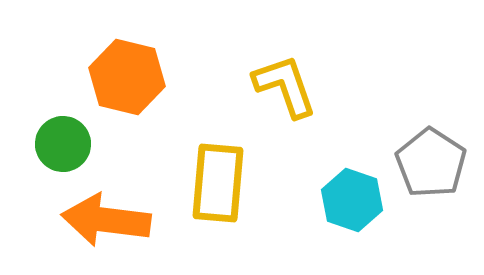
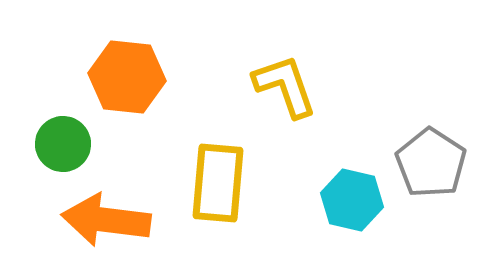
orange hexagon: rotated 8 degrees counterclockwise
cyan hexagon: rotated 6 degrees counterclockwise
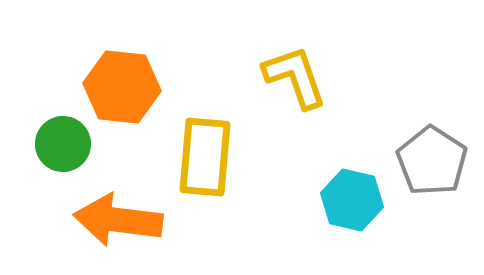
orange hexagon: moved 5 px left, 10 px down
yellow L-shape: moved 10 px right, 9 px up
gray pentagon: moved 1 px right, 2 px up
yellow rectangle: moved 13 px left, 26 px up
orange arrow: moved 12 px right
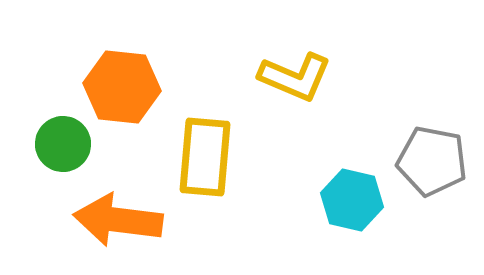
yellow L-shape: rotated 132 degrees clockwise
gray pentagon: rotated 22 degrees counterclockwise
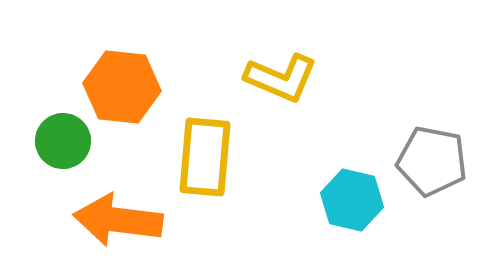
yellow L-shape: moved 14 px left, 1 px down
green circle: moved 3 px up
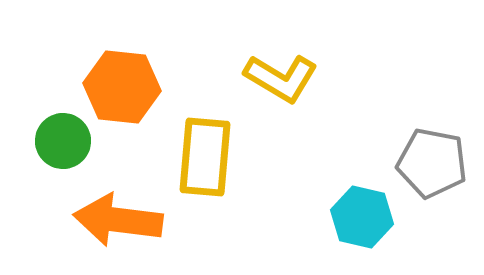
yellow L-shape: rotated 8 degrees clockwise
gray pentagon: moved 2 px down
cyan hexagon: moved 10 px right, 17 px down
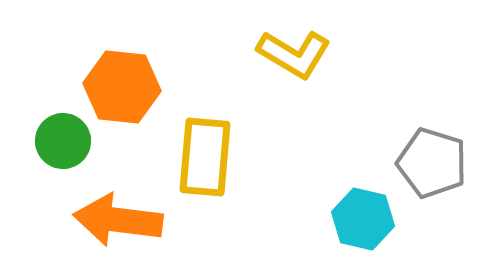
yellow L-shape: moved 13 px right, 24 px up
gray pentagon: rotated 6 degrees clockwise
cyan hexagon: moved 1 px right, 2 px down
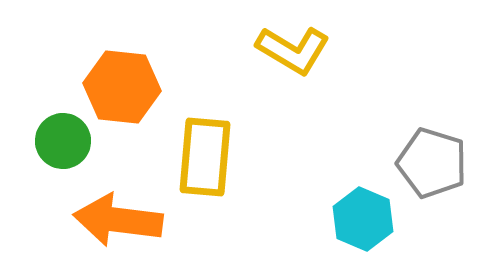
yellow L-shape: moved 1 px left, 4 px up
cyan hexagon: rotated 10 degrees clockwise
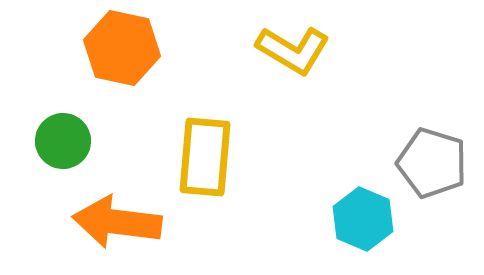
orange hexagon: moved 39 px up; rotated 6 degrees clockwise
orange arrow: moved 1 px left, 2 px down
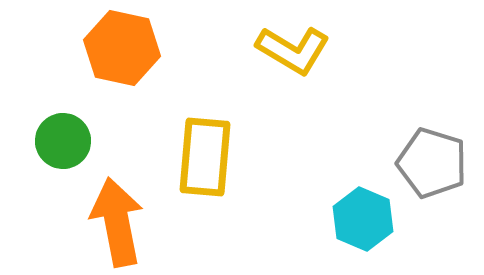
orange arrow: rotated 72 degrees clockwise
